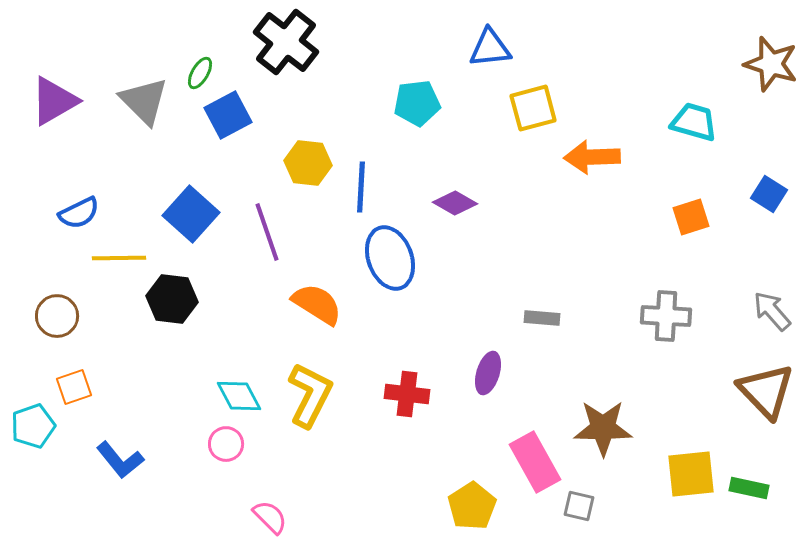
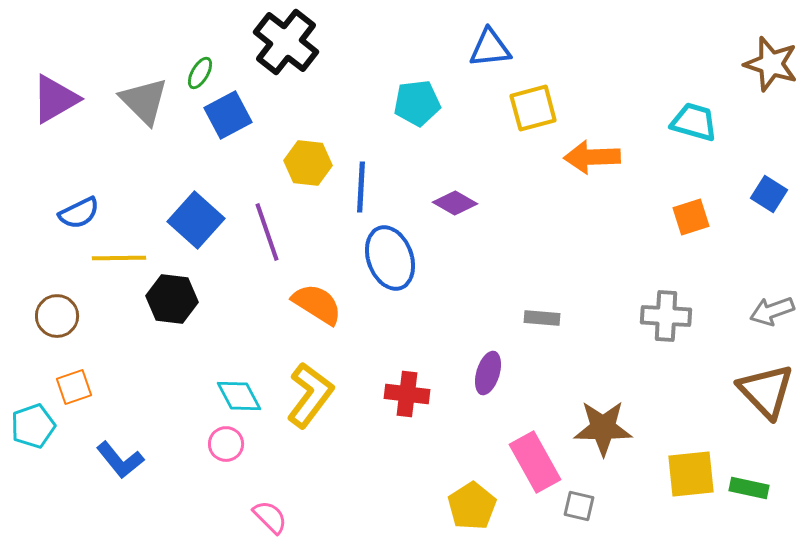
purple triangle at (54, 101): moved 1 px right, 2 px up
blue square at (191, 214): moved 5 px right, 6 px down
gray arrow at (772, 311): rotated 69 degrees counterclockwise
yellow L-shape at (310, 395): rotated 10 degrees clockwise
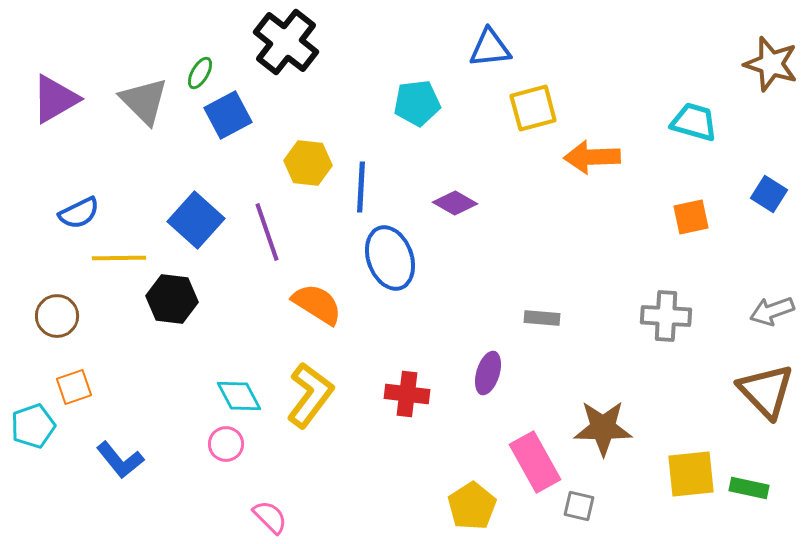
orange square at (691, 217): rotated 6 degrees clockwise
